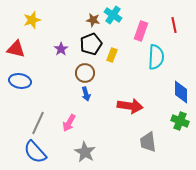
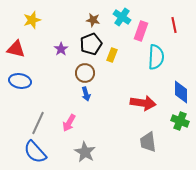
cyan cross: moved 9 px right, 2 px down
red arrow: moved 13 px right, 3 px up
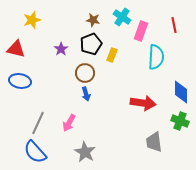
gray trapezoid: moved 6 px right
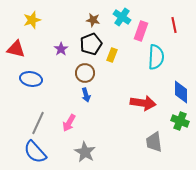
blue ellipse: moved 11 px right, 2 px up
blue arrow: moved 1 px down
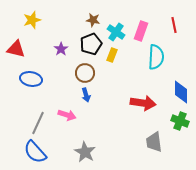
cyan cross: moved 6 px left, 15 px down
pink arrow: moved 2 px left, 8 px up; rotated 102 degrees counterclockwise
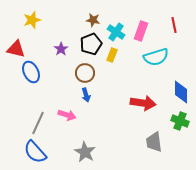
cyan semicircle: rotated 70 degrees clockwise
blue ellipse: moved 7 px up; rotated 55 degrees clockwise
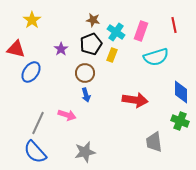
yellow star: rotated 18 degrees counterclockwise
blue ellipse: rotated 60 degrees clockwise
red arrow: moved 8 px left, 3 px up
gray star: rotated 30 degrees clockwise
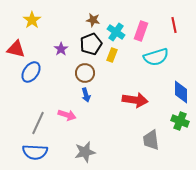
gray trapezoid: moved 3 px left, 2 px up
blue semicircle: rotated 45 degrees counterclockwise
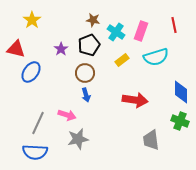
black pentagon: moved 2 px left, 1 px down
yellow rectangle: moved 10 px right, 5 px down; rotated 32 degrees clockwise
gray star: moved 7 px left, 13 px up
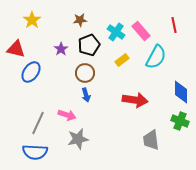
brown star: moved 13 px left; rotated 16 degrees counterclockwise
pink rectangle: rotated 60 degrees counterclockwise
cyan semicircle: rotated 45 degrees counterclockwise
